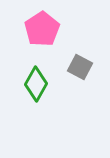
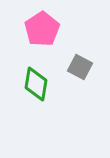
green diamond: rotated 20 degrees counterclockwise
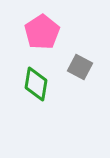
pink pentagon: moved 3 px down
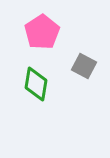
gray square: moved 4 px right, 1 px up
